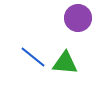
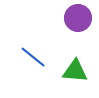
green triangle: moved 10 px right, 8 px down
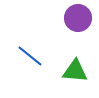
blue line: moved 3 px left, 1 px up
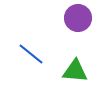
blue line: moved 1 px right, 2 px up
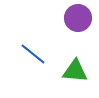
blue line: moved 2 px right
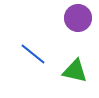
green triangle: rotated 8 degrees clockwise
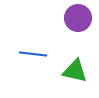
blue line: rotated 32 degrees counterclockwise
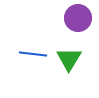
green triangle: moved 6 px left, 12 px up; rotated 48 degrees clockwise
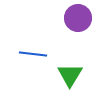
green triangle: moved 1 px right, 16 px down
